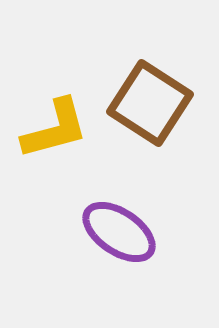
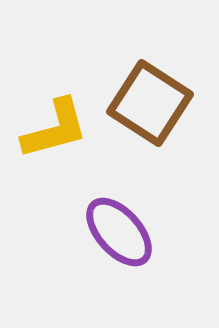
purple ellipse: rotated 14 degrees clockwise
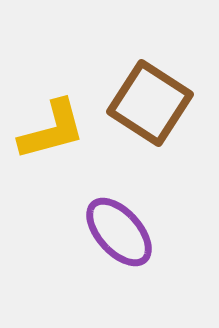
yellow L-shape: moved 3 px left, 1 px down
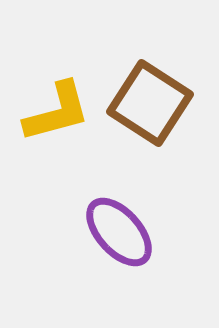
yellow L-shape: moved 5 px right, 18 px up
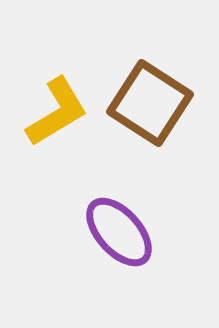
yellow L-shape: rotated 16 degrees counterclockwise
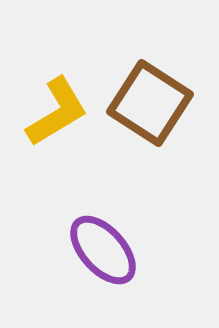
purple ellipse: moved 16 px left, 18 px down
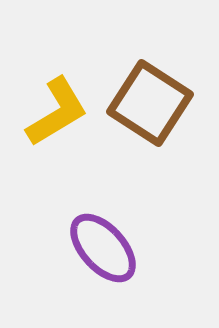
purple ellipse: moved 2 px up
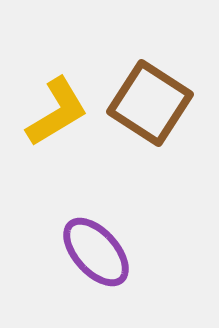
purple ellipse: moved 7 px left, 4 px down
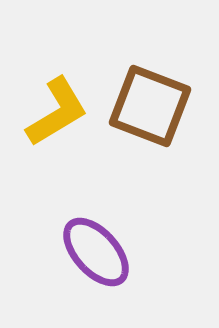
brown square: moved 3 px down; rotated 12 degrees counterclockwise
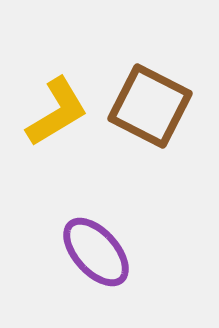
brown square: rotated 6 degrees clockwise
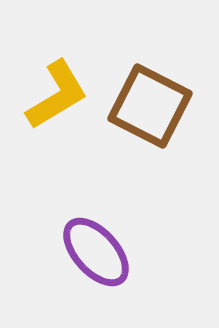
yellow L-shape: moved 17 px up
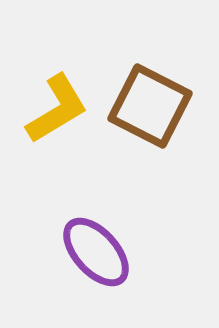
yellow L-shape: moved 14 px down
